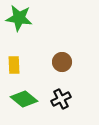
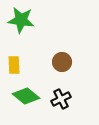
green star: moved 2 px right, 2 px down
green diamond: moved 2 px right, 3 px up
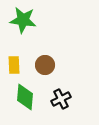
green star: moved 2 px right
brown circle: moved 17 px left, 3 px down
green diamond: moved 1 px left, 1 px down; rotated 56 degrees clockwise
